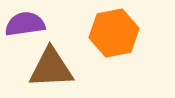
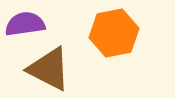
brown triangle: moved 2 px left, 1 px down; rotated 30 degrees clockwise
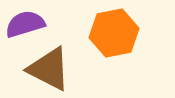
purple semicircle: rotated 9 degrees counterclockwise
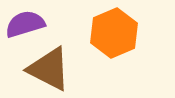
orange hexagon: rotated 12 degrees counterclockwise
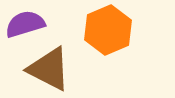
orange hexagon: moved 6 px left, 3 px up
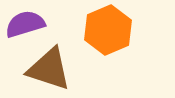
brown triangle: rotated 9 degrees counterclockwise
